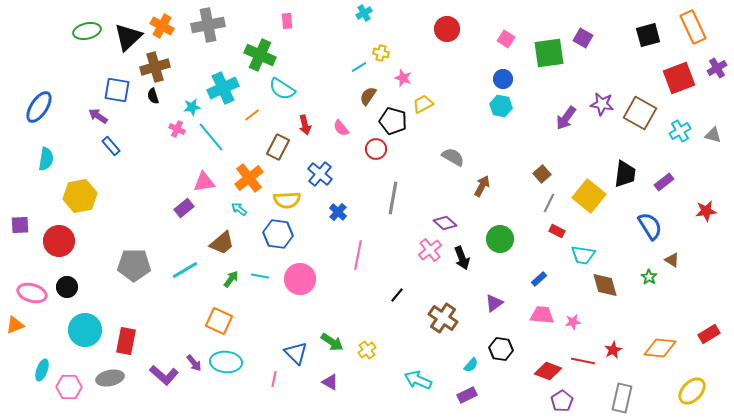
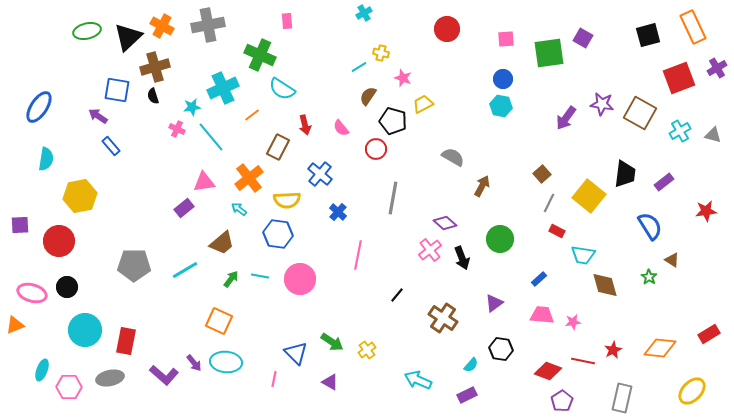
pink square at (506, 39): rotated 36 degrees counterclockwise
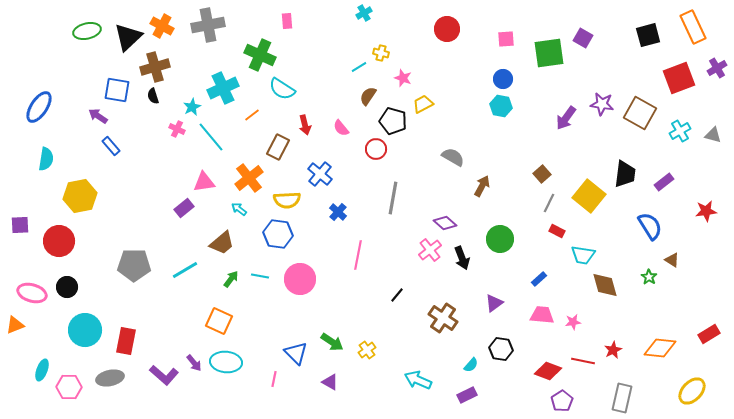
cyan star at (192, 107): rotated 18 degrees counterclockwise
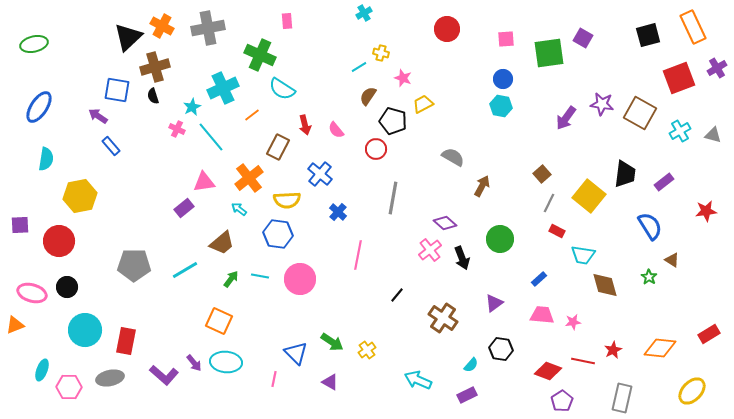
gray cross at (208, 25): moved 3 px down
green ellipse at (87, 31): moved 53 px left, 13 px down
pink semicircle at (341, 128): moved 5 px left, 2 px down
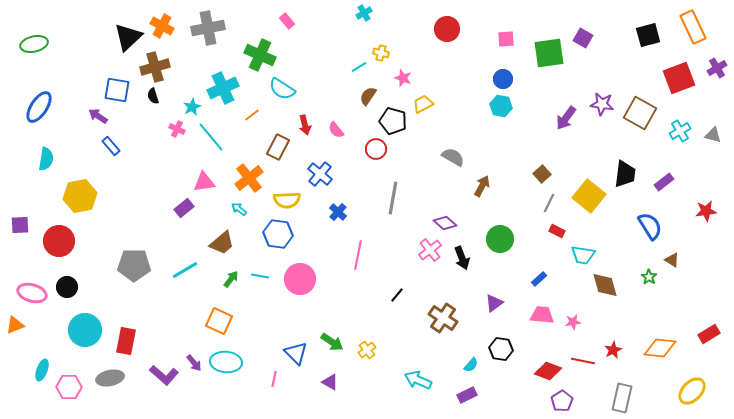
pink rectangle at (287, 21): rotated 35 degrees counterclockwise
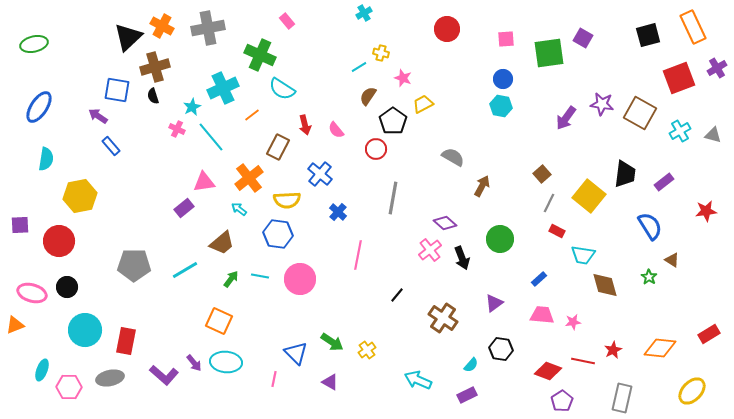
black pentagon at (393, 121): rotated 20 degrees clockwise
